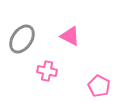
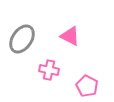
pink cross: moved 2 px right, 1 px up
pink pentagon: moved 12 px left
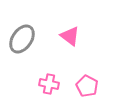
pink triangle: rotated 10 degrees clockwise
pink cross: moved 14 px down
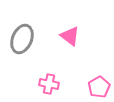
gray ellipse: rotated 12 degrees counterclockwise
pink pentagon: moved 12 px right, 1 px down; rotated 15 degrees clockwise
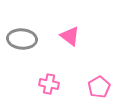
gray ellipse: rotated 72 degrees clockwise
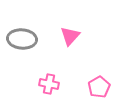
pink triangle: rotated 35 degrees clockwise
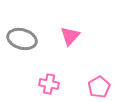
gray ellipse: rotated 12 degrees clockwise
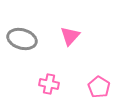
pink pentagon: rotated 10 degrees counterclockwise
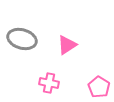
pink triangle: moved 3 px left, 9 px down; rotated 15 degrees clockwise
pink cross: moved 1 px up
